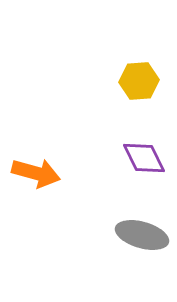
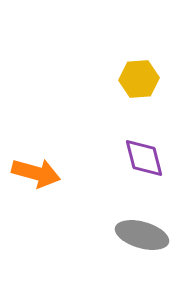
yellow hexagon: moved 2 px up
purple diamond: rotated 12 degrees clockwise
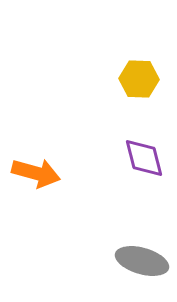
yellow hexagon: rotated 6 degrees clockwise
gray ellipse: moved 26 px down
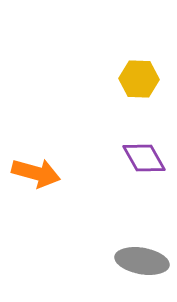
purple diamond: rotated 15 degrees counterclockwise
gray ellipse: rotated 6 degrees counterclockwise
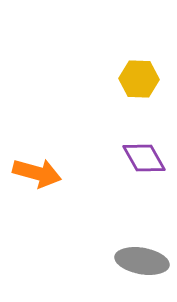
orange arrow: moved 1 px right
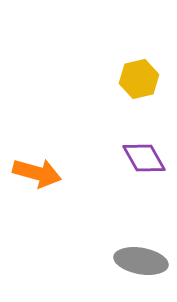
yellow hexagon: rotated 15 degrees counterclockwise
gray ellipse: moved 1 px left
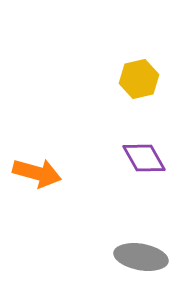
gray ellipse: moved 4 px up
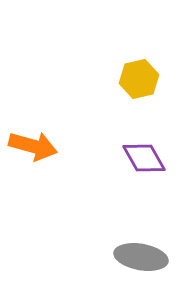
orange arrow: moved 4 px left, 27 px up
